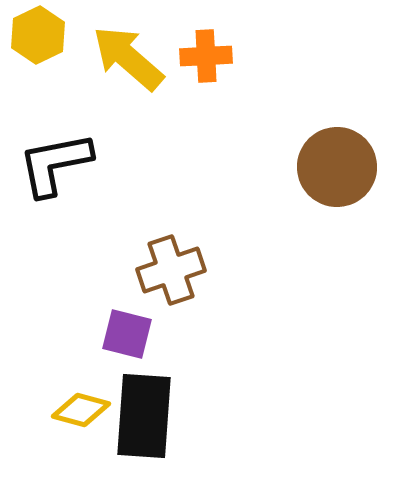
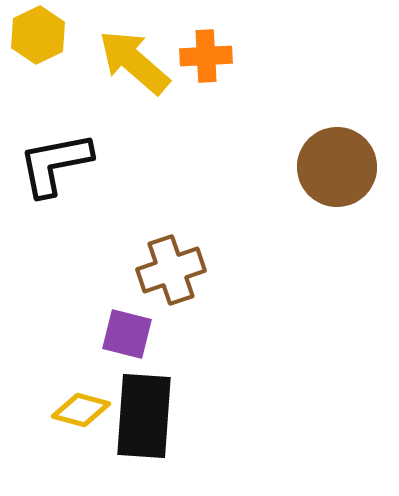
yellow arrow: moved 6 px right, 4 px down
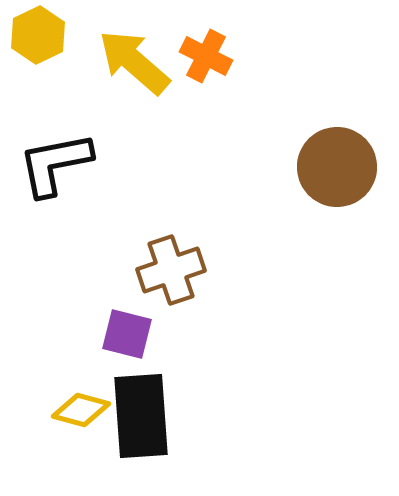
orange cross: rotated 30 degrees clockwise
black rectangle: moved 3 px left; rotated 8 degrees counterclockwise
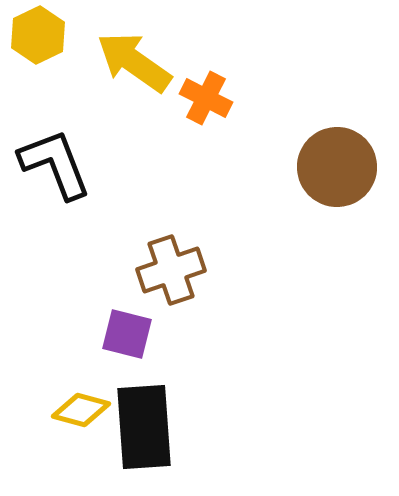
orange cross: moved 42 px down
yellow arrow: rotated 6 degrees counterclockwise
black L-shape: rotated 80 degrees clockwise
black rectangle: moved 3 px right, 11 px down
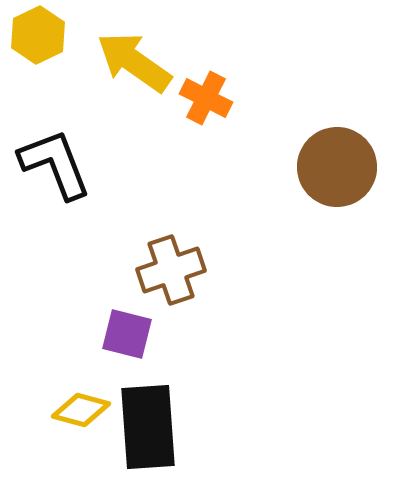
black rectangle: moved 4 px right
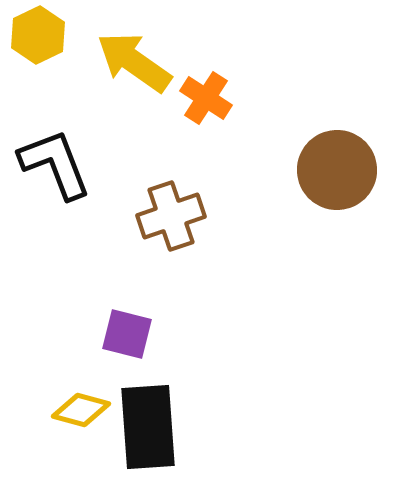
orange cross: rotated 6 degrees clockwise
brown circle: moved 3 px down
brown cross: moved 54 px up
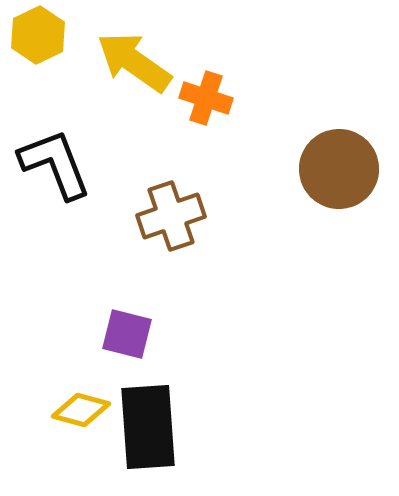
orange cross: rotated 15 degrees counterclockwise
brown circle: moved 2 px right, 1 px up
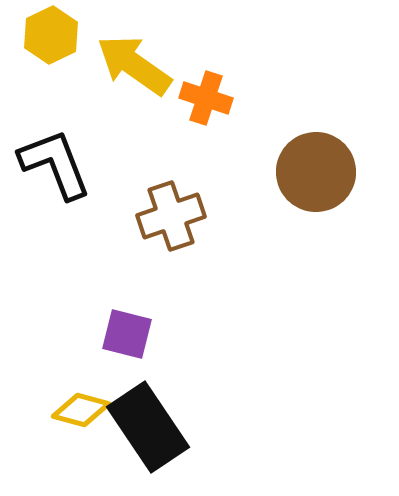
yellow hexagon: moved 13 px right
yellow arrow: moved 3 px down
brown circle: moved 23 px left, 3 px down
black rectangle: rotated 30 degrees counterclockwise
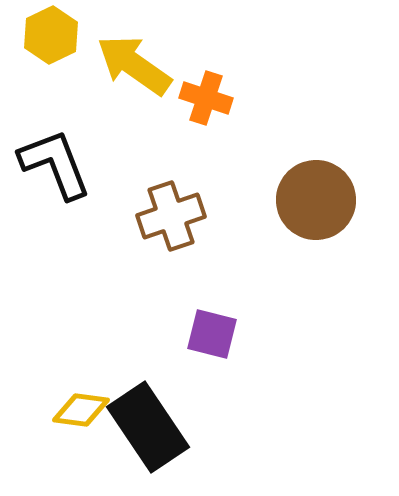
brown circle: moved 28 px down
purple square: moved 85 px right
yellow diamond: rotated 8 degrees counterclockwise
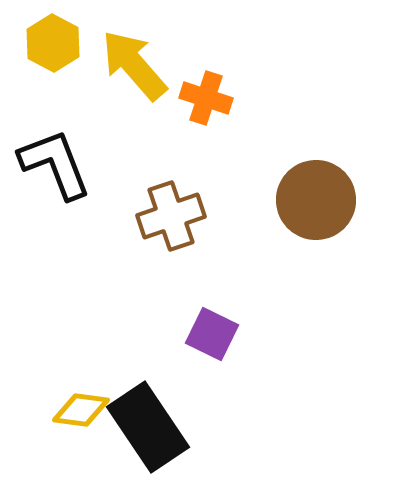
yellow hexagon: moved 2 px right, 8 px down; rotated 6 degrees counterclockwise
yellow arrow: rotated 14 degrees clockwise
purple square: rotated 12 degrees clockwise
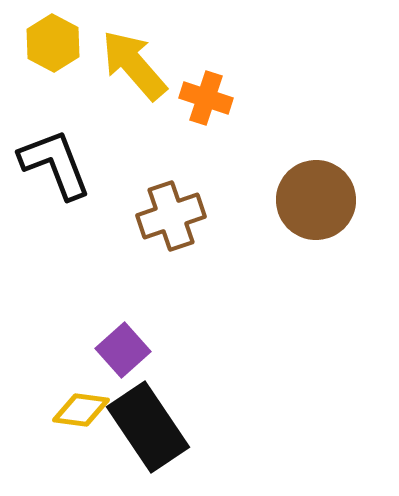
purple square: moved 89 px left, 16 px down; rotated 22 degrees clockwise
